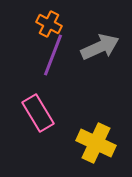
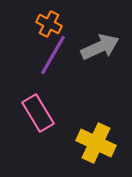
purple line: rotated 9 degrees clockwise
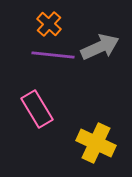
orange cross: rotated 15 degrees clockwise
purple line: rotated 66 degrees clockwise
pink rectangle: moved 1 px left, 4 px up
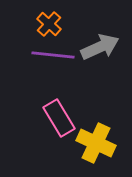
pink rectangle: moved 22 px right, 9 px down
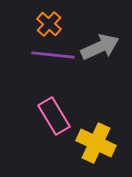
pink rectangle: moved 5 px left, 2 px up
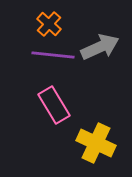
pink rectangle: moved 11 px up
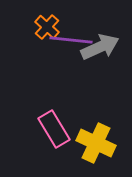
orange cross: moved 2 px left, 3 px down
purple line: moved 18 px right, 15 px up
pink rectangle: moved 24 px down
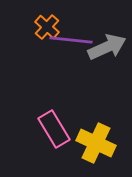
gray arrow: moved 7 px right
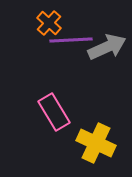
orange cross: moved 2 px right, 4 px up
purple line: rotated 9 degrees counterclockwise
pink rectangle: moved 17 px up
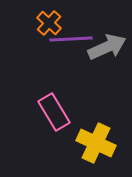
purple line: moved 1 px up
